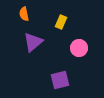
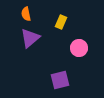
orange semicircle: moved 2 px right
purple triangle: moved 3 px left, 4 px up
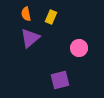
yellow rectangle: moved 10 px left, 5 px up
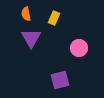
yellow rectangle: moved 3 px right, 1 px down
purple triangle: moved 1 px right; rotated 20 degrees counterclockwise
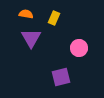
orange semicircle: rotated 112 degrees clockwise
purple square: moved 1 px right, 3 px up
